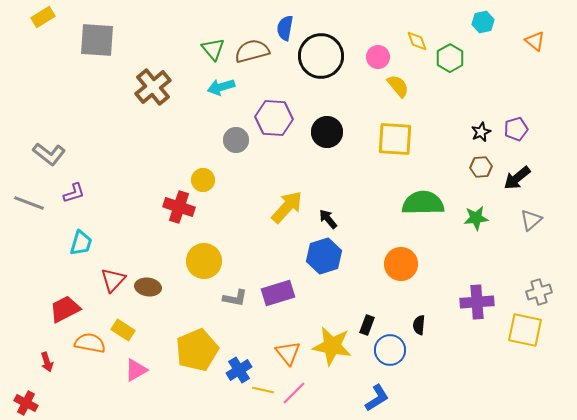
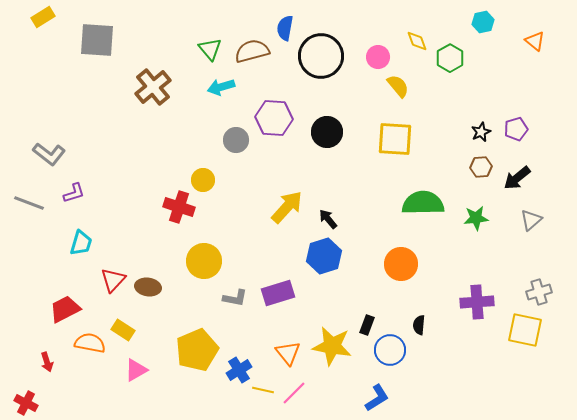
green triangle at (213, 49): moved 3 px left
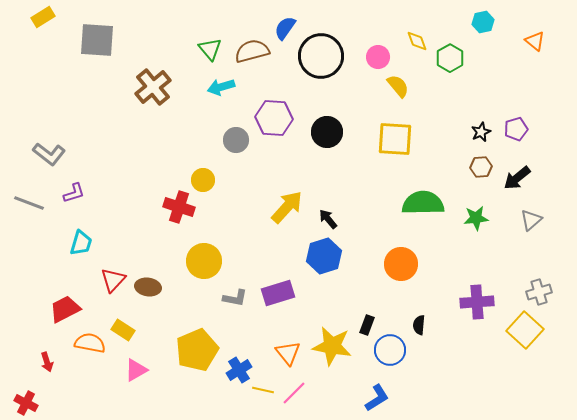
blue semicircle at (285, 28): rotated 25 degrees clockwise
yellow square at (525, 330): rotated 30 degrees clockwise
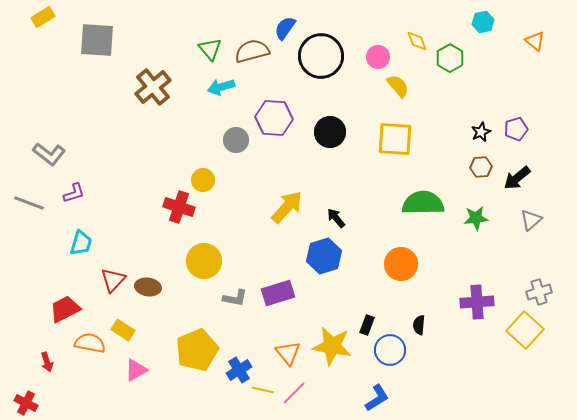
black circle at (327, 132): moved 3 px right
black arrow at (328, 219): moved 8 px right, 1 px up
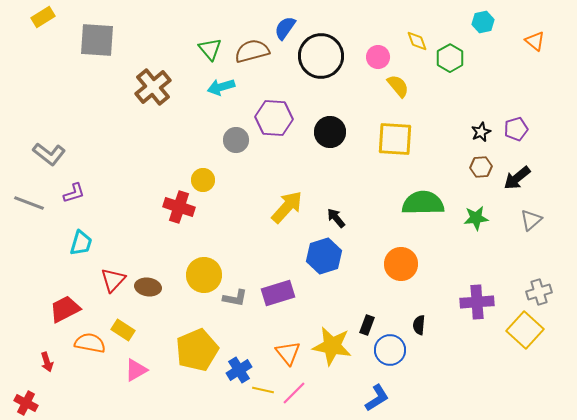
yellow circle at (204, 261): moved 14 px down
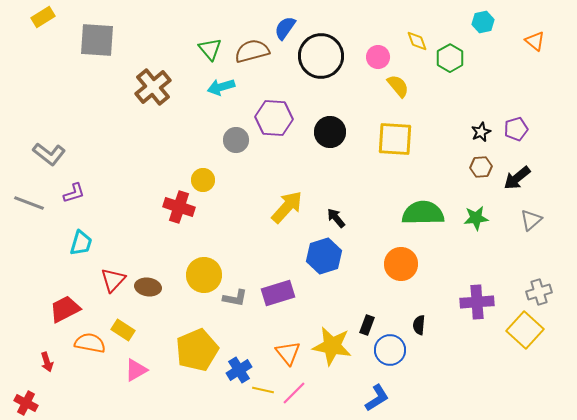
green semicircle at (423, 203): moved 10 px down
